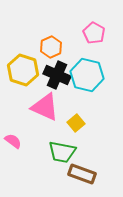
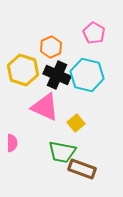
pink semicircle: moved 1 px left, 2 px down; rotated 54 degrees clockwise
brown rectangle: moved 5 px up
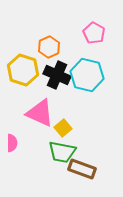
orange hexagon: moved 2 px left
pink triangle: moved 5 px left, 6 px down
yellow square: moved 13 px left, 5 px down
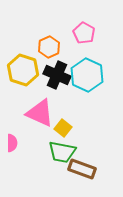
pink pentagon: moved 10 px left
cyan hexagon: rotated 12 degrees clockwise
yellow square: rotated 12 degrees counterclockwise
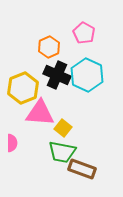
yellow hexagon: moved 18 px down; rotated 20 degrees clockwise
pink triangle: rotated 20 degrees counterclockwise
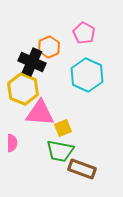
black cross: moved 25 px left, 13 px up
yellow hexagon: moved 1 px down; rotated 16 degrees counterclockwise
yellow square: rotated 30 degrees clockwise
green trapezoid: moved 2 px left, 1 px up
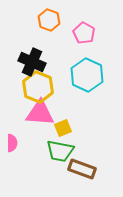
orange hexagon: moved 27 px up; rotated 15 degrees counterclockwise
yellow hexagon: moved 15 px right, 2 px up
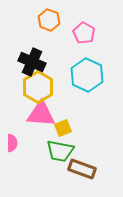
yellow hexagon: rotated 8 degrees clockwise
pink triangle: moved 1 px right, 1 px down
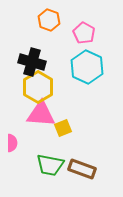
black cross: rotated 8 degrees counterclockwise
cyan hexagon: moved 8 px up
green trapezoid: moved 10 px left, 14 px down
